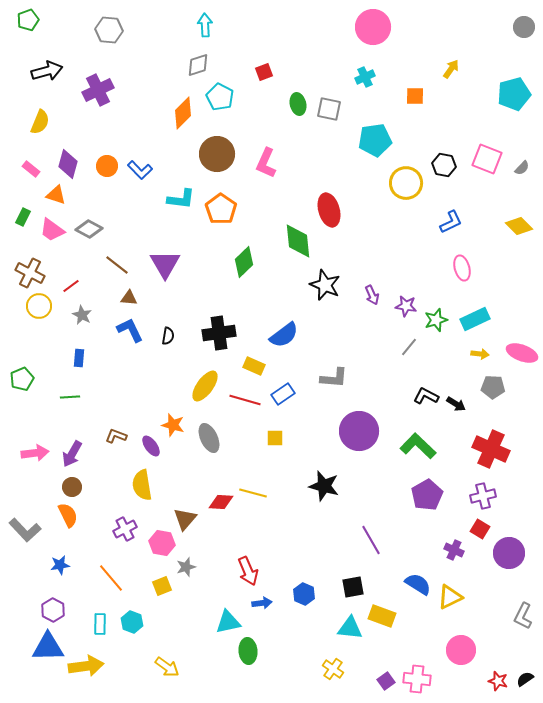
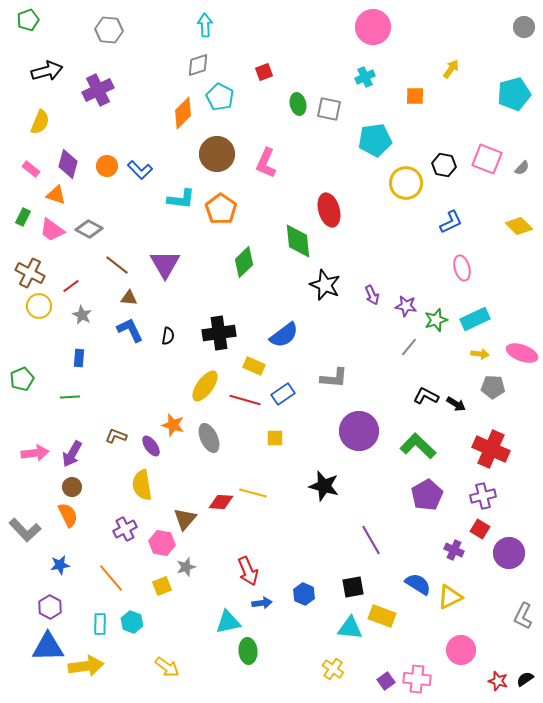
purple hexagon at (53, 610): moved 3 px left, 3 px up
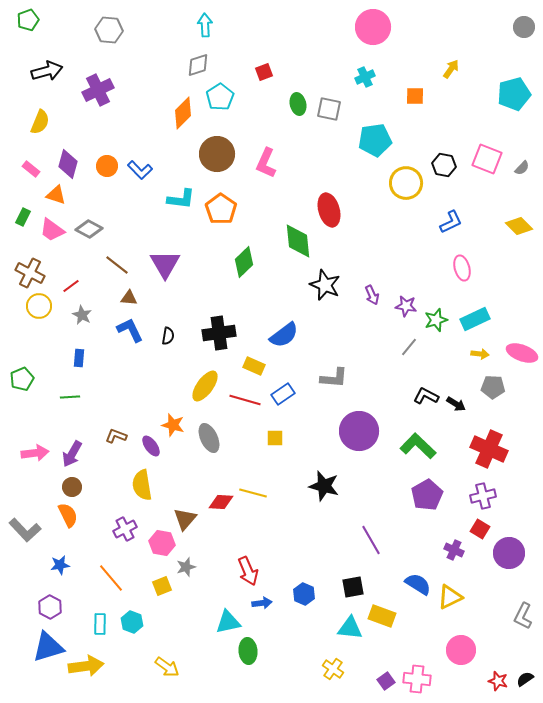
cyan pentagon at (220, 97): rotated 12 degrees clockwise
red cross at (491, 449): moved 2 px left
blue triangle at (48, 647): rotated 16 degrees counterclockwise
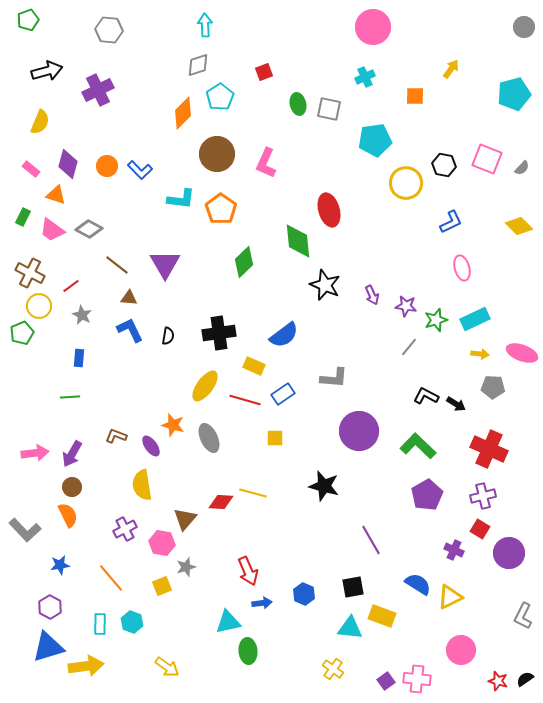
green pentagon at (22, 379): moved 46 px up
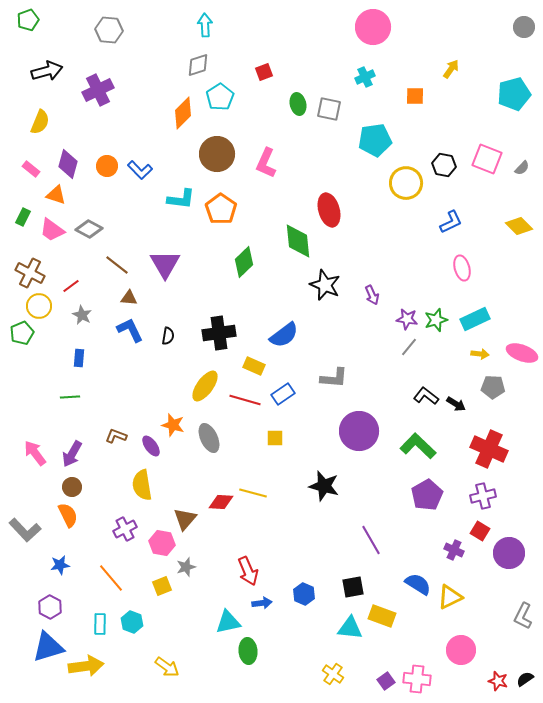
purple star at (406, 306): moved 1 px right, 13 px down
black L-shape at (426, 396): rotated 10 degrees clockwise
pink arrow at (35, 453): rotated 120 degrees counterclockwise
red square at (480, 529): moved 2 px down
yellow cross at (333, 669): moved 5 px down
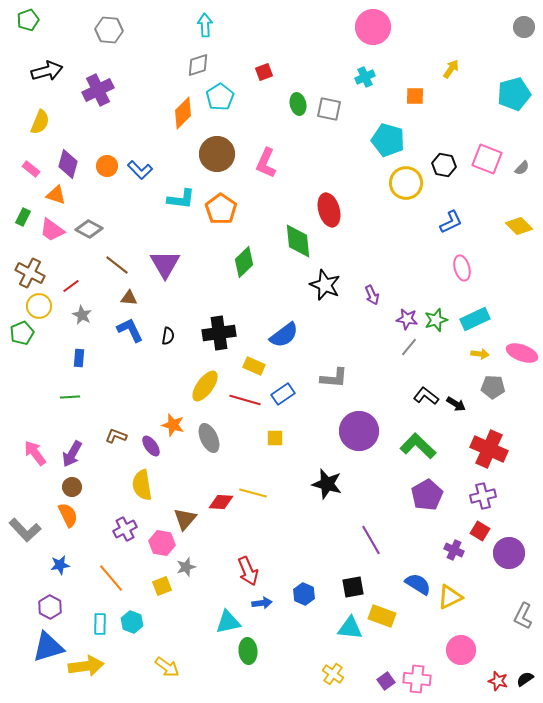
cyan pentagon at (375, 140): moved 13 px right; rotated 24 degrees clockwise
black star at (324, 486): moved 3 px right, 2 px up
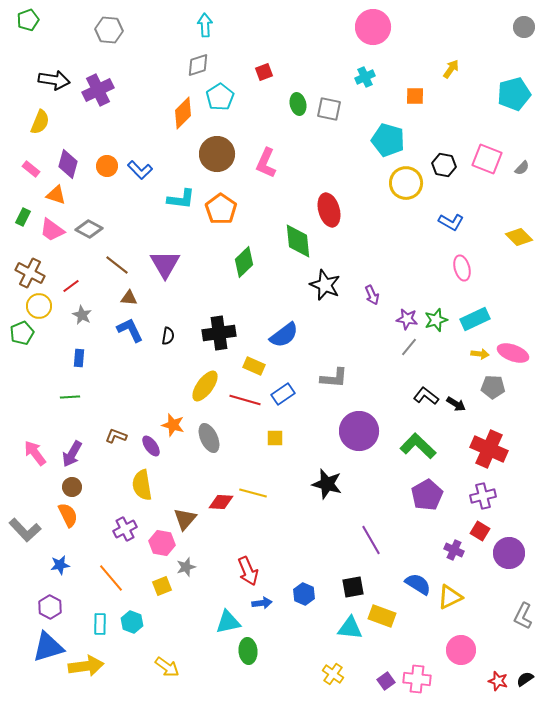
black arrow at (47, 71): moved 7 px right, 9 px down; rotated 24 degrees clockwise
blue L-shape at (451, 222): rotated 55 degrees clockwise
yellow diamond at (519, 226): moved 11 px down
pink ellipse at (522, 353): moved 9 px left
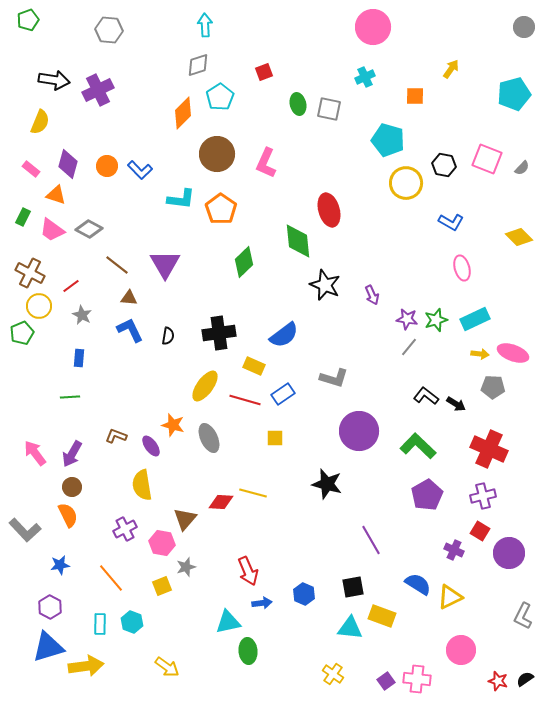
gray L-shape at (334, 378): rotated 12 degrees clockwise
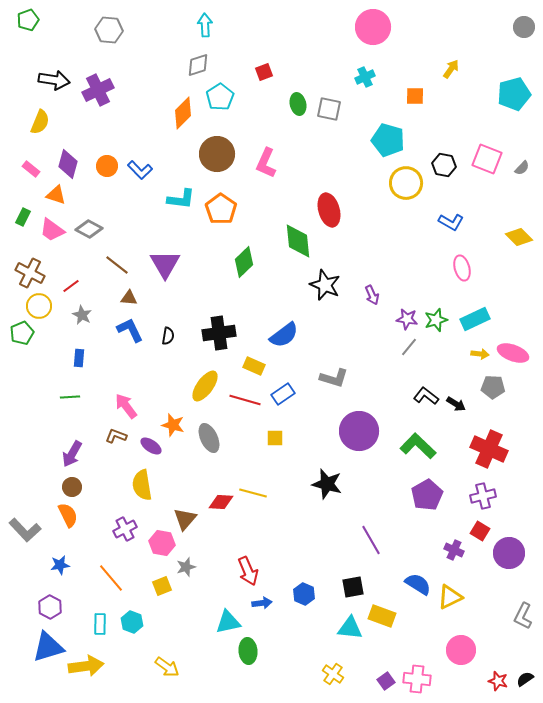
purple ellipse at (151, 446): rotated 20 degrees counterclockwise
pink arrow at (35, 453): moved 91 px right, 47 px up
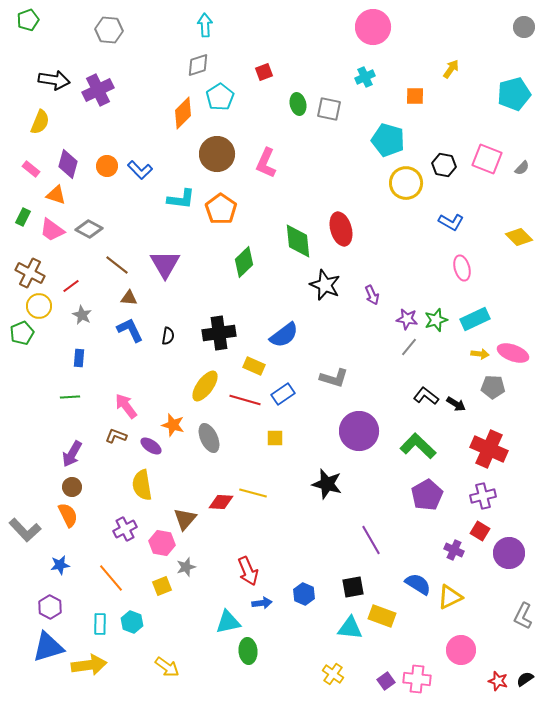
red ellipse at (329, 210): moved 12 px right, 19 px down
yellow arrow at (86, 666): moved 3 px right, 1 px up
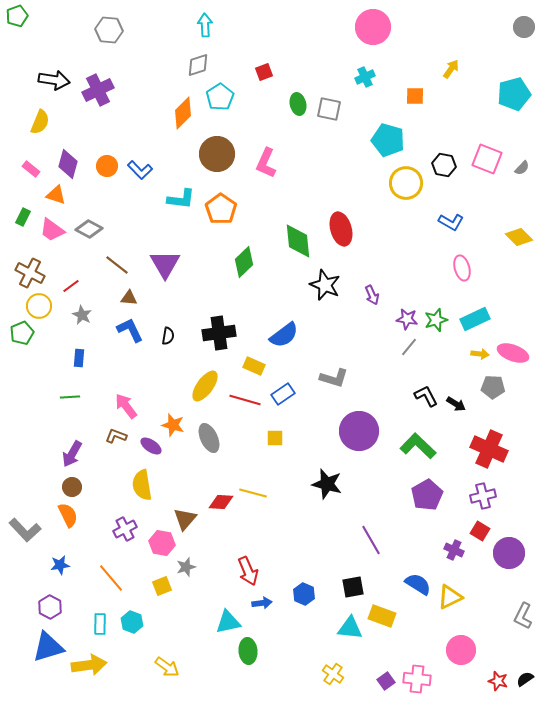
green pentagon at (28, 20): moved 11 px left, 4 px up
black L-shape at (426, 396): rotated 25 degrees clockwise
